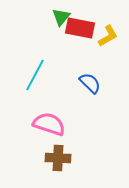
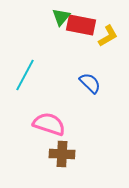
red rectangle: moved 1 px right, 3 px up
cyan line: moved 10 px left
brown cross: moved 4 px right, 4 px up
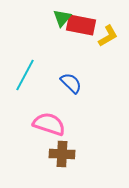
green triangle: moved 1 px right, 1 px down
blue semicircle: moved 19 px left
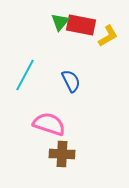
green triangle: moved 2 px left, 4 px down
blue semicircle: moved 2 px up; rotated 20 degrees clockwise
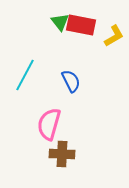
green triangle: rotated 18 degrees counterclockwise
yellow L-shape: moved 6 px right
pink semicircle: rotated 92 degrees counterclockwise
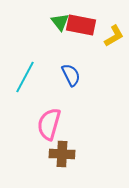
cyan line: moved 2 px down
blue semicircle: moved 6 px up
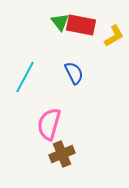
blue semicircle: moved 3 px right, 2 px up
brown cross: rotated 25 degrees counterclockwise
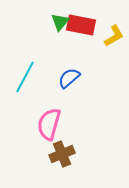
green triangle: rotated 18 degrees clockwise
blue semicircle: moved 5 px left, 5 px down; rotated 105 degrees counterclockwise
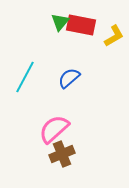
pink semicircle: moved 5 px right, 5 px down; rotated 32 degrees clockwise
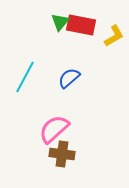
brown cross: rotated 30 degrees clockwise
